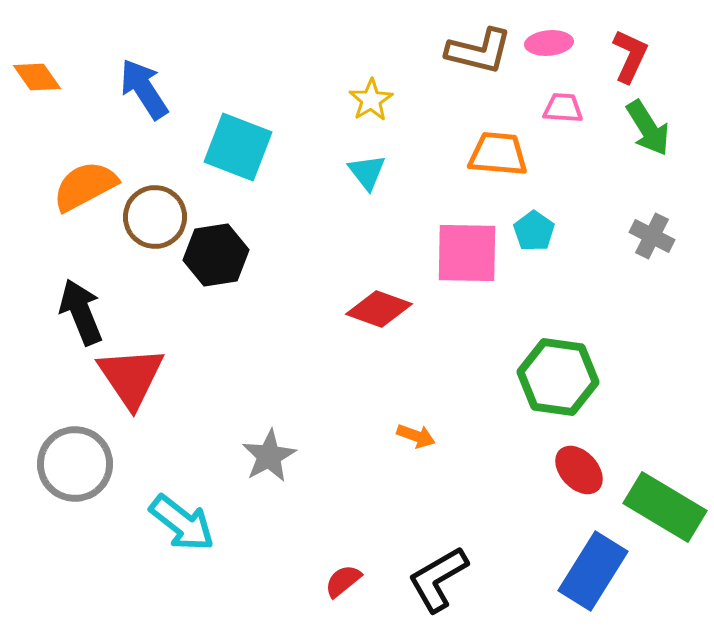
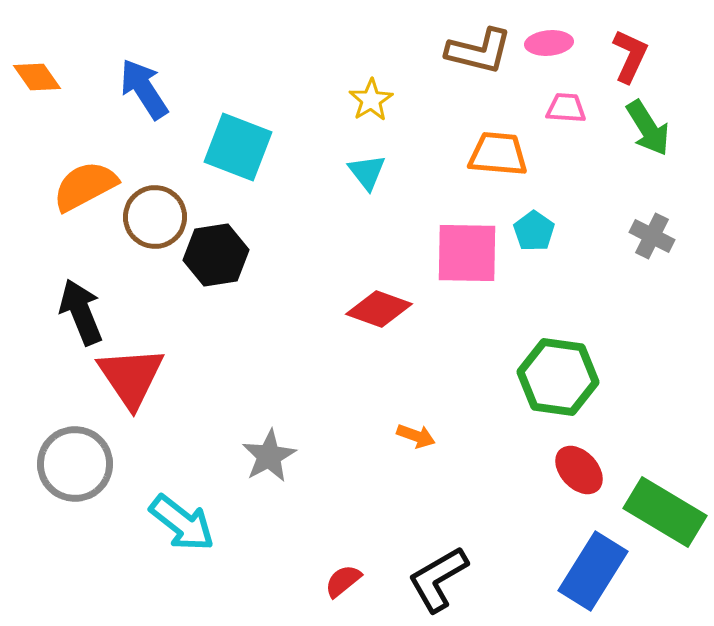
pink trapezoid: moved 3 px right
green rectangle: moved 5 px down
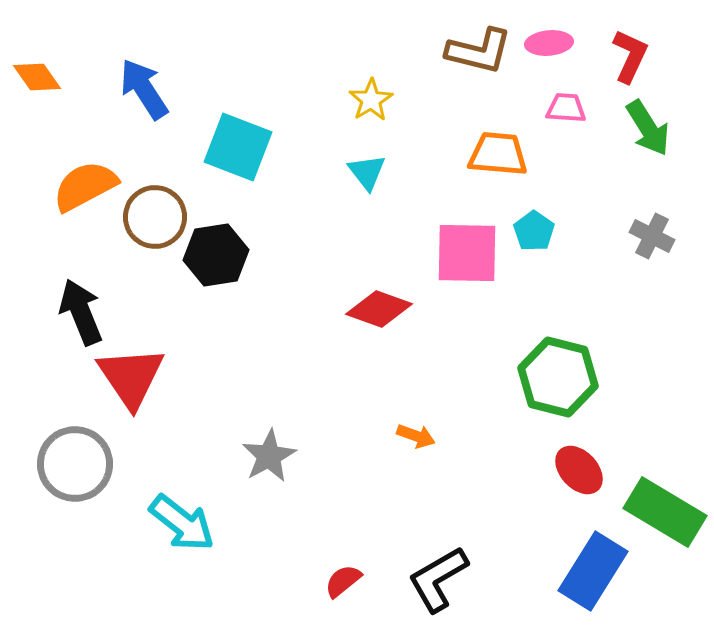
green hexagon: rotated 6 degrees clockwise
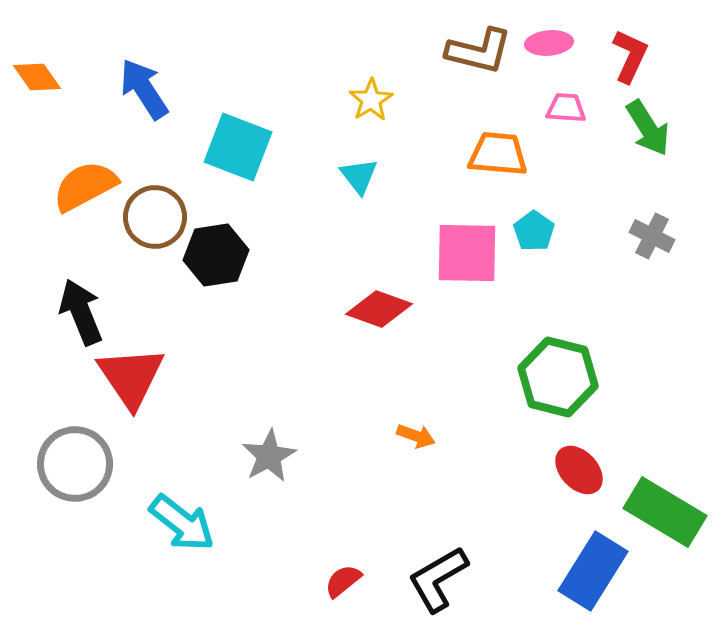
cyan triangle: moved 8 px left, 4 px down
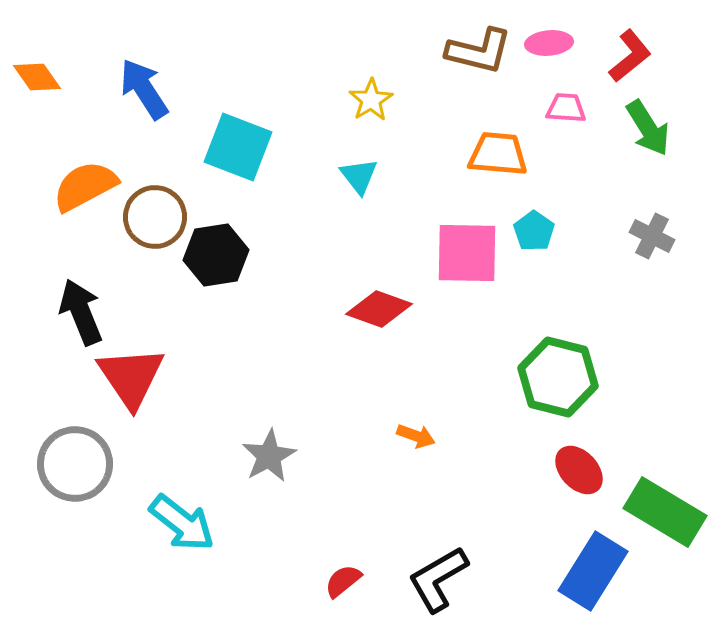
red L-shape: rotated 26 degrees clockwise
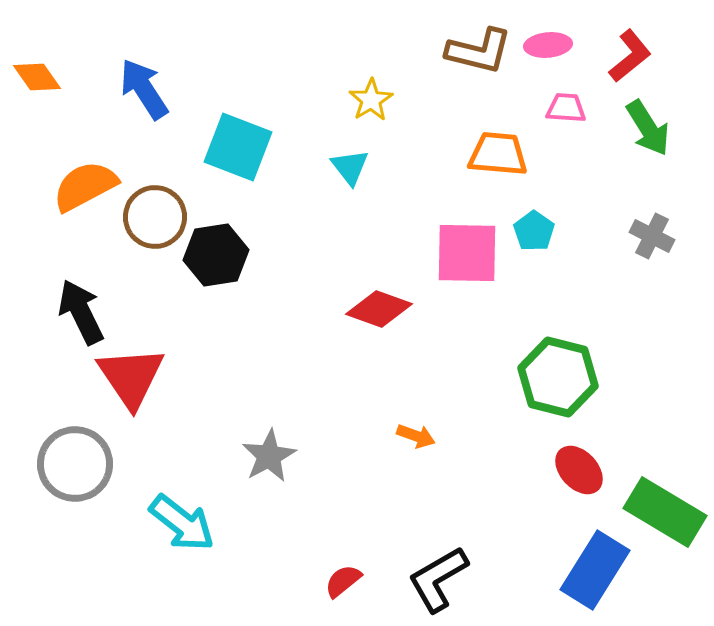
pink ellipse: moved 1 px left, 2 px down
cyan triangle: moved 9 px left, 9 px up
black arrow: rotated 4 degrees counterclockwise
blue rectangle: moved 2 px right, 1 px up
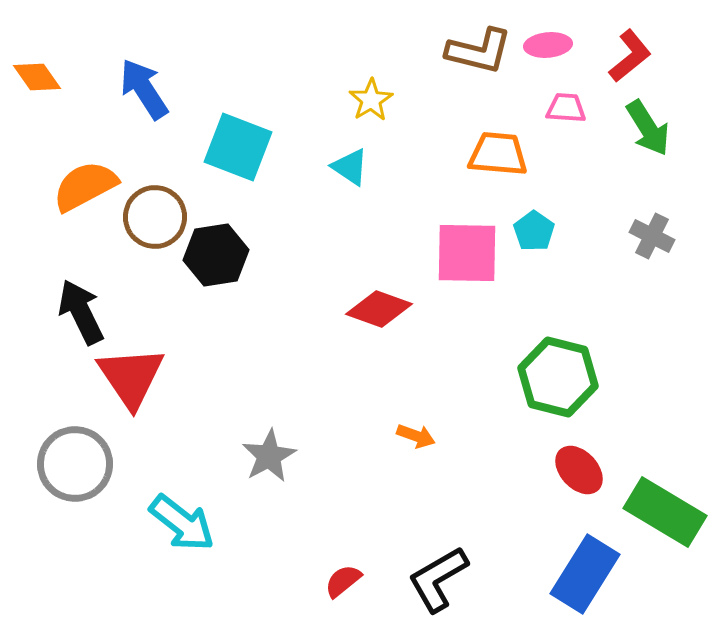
cyan triangle: rotated 18 degrees counterclockwise
blue rectangle: moved 10 px left, 4 px down
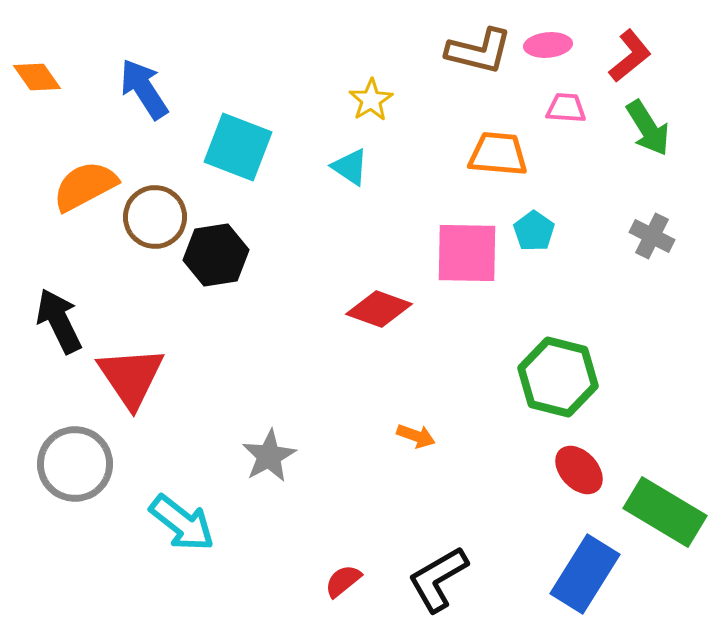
black arrow: moved 22 px left, 9 px down
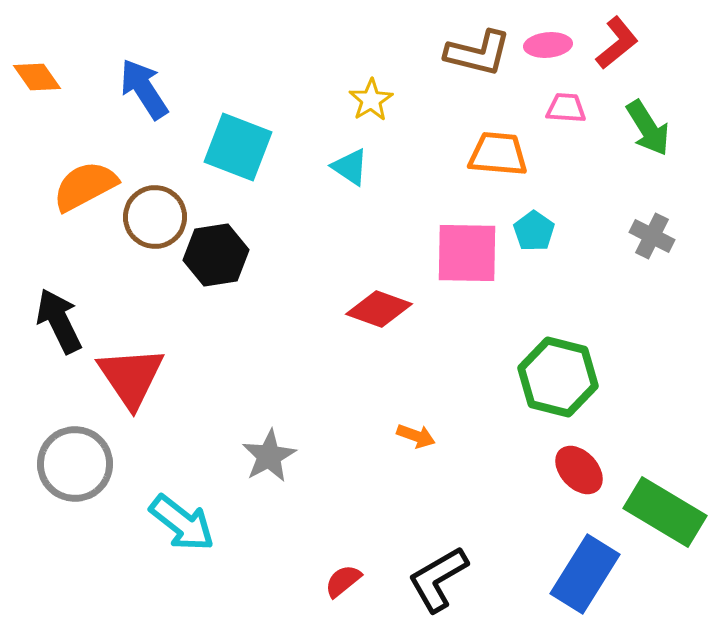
brown L-shape: moved 1 px left, 2 px down
red L-shape: moved 13 px left, 13 px up
